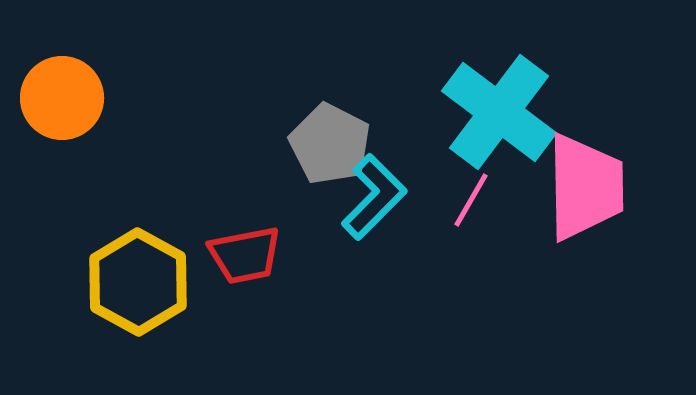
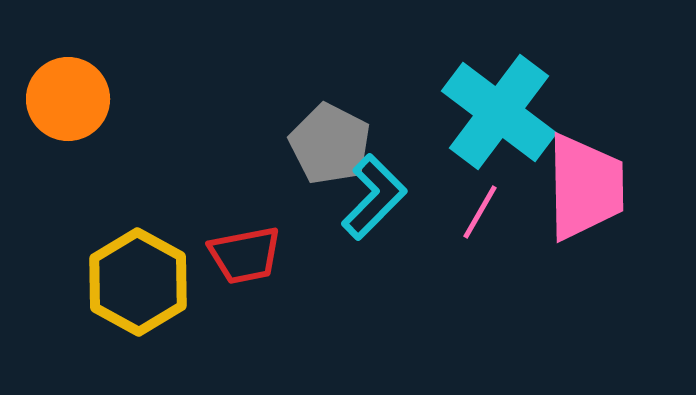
orange circle: moved 6 px right, 1 px down
pink line: moved 9 px right, 12 px down
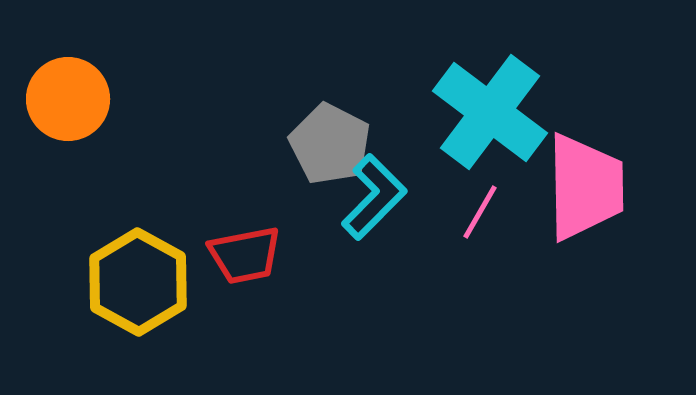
cyan cross: moved 9 px left
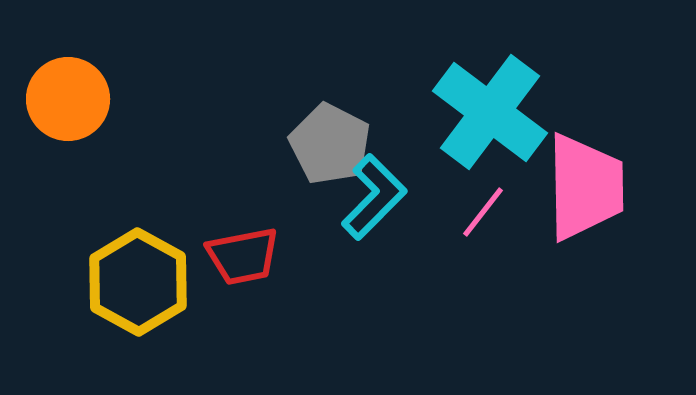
pink line: moved 3 px right; rotated 8 degrees clockwise
red trapezoid: moved 2 px left, 1 px down
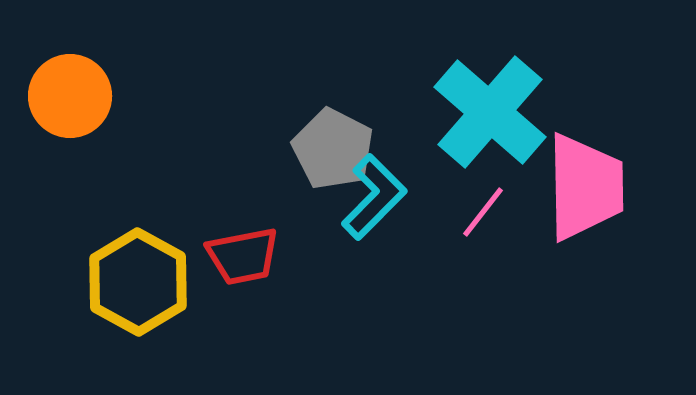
orange circle: moved 2 px right, 3 px up
cyan cross: rotated 4 degrees clockwise
gray pentagon: moved 3 px right, 5 px down
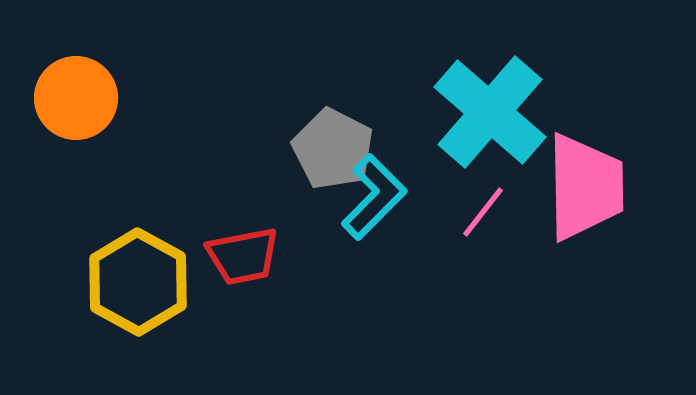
orange circle: moved 6 px right, 2 px down
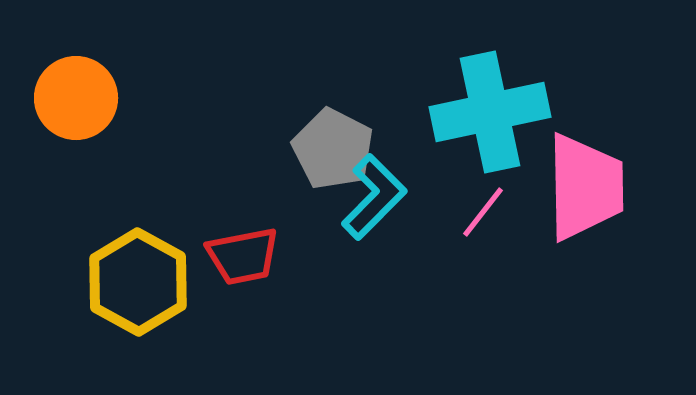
cyan cross: rotated 37 degrees clockwise
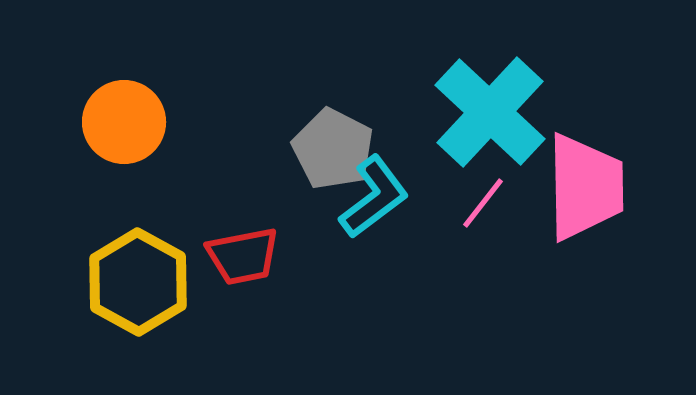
orange circle: moved 48 px right, 24 px down
cyan cross: rotated 35 degrees counterclockwise
cyan L-shape: rotated 8 degrees clockwise
pink line: moved 9 px up
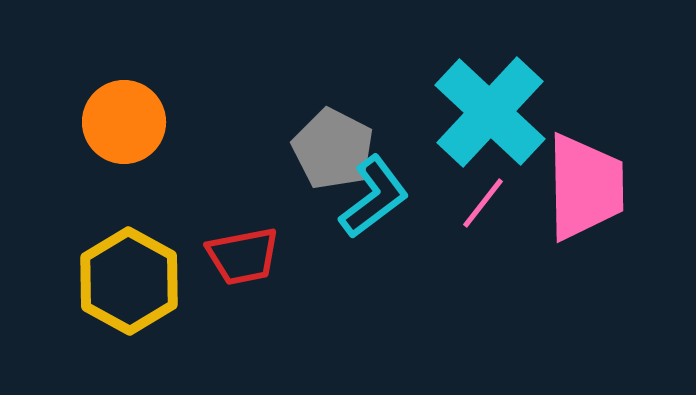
yellow hexagon: moved 9 px left, 1 px up
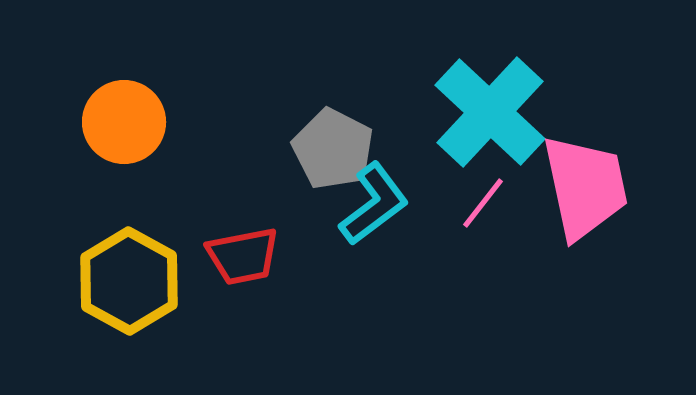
pink trapezoid: rotated 11 degrees counterclockwise
cyan L-shape: moved 7 px down
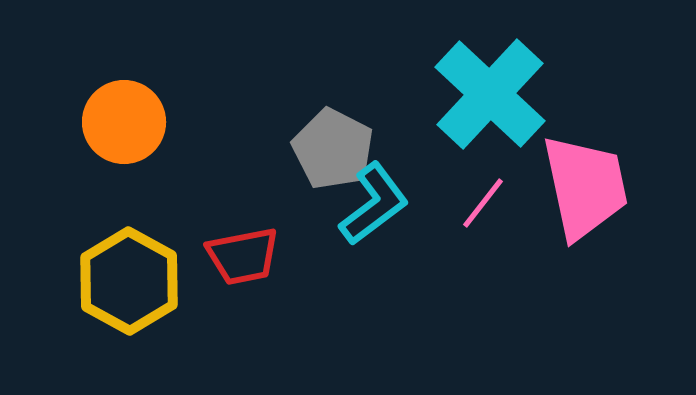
cyan cross: moved 18 px up
